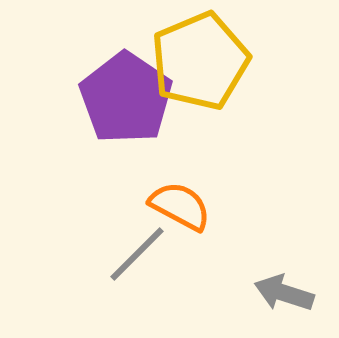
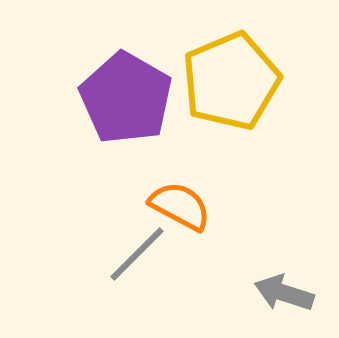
yellow pentagon: moved 31 px right, 20 px down
purple pentagon: rotated 4 degrees counterclockwise
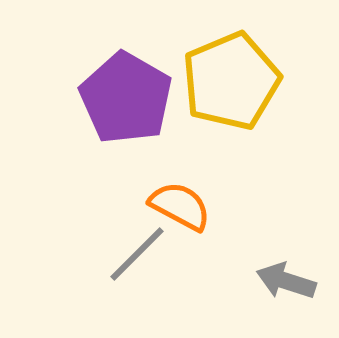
gray arrow: moved 2 px right, 12 px up
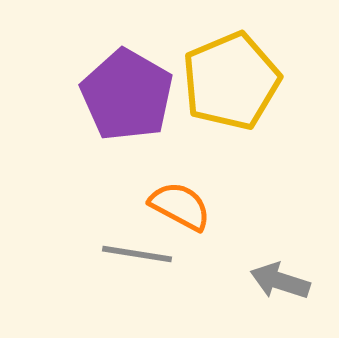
purple pentagon: moved 1 px right, 3 px up
gray line: rotated 54 degrees clockwise
gray arrow: moved 6 px left
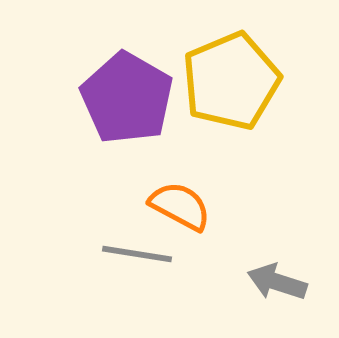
purple pentagon: moved 3 px down
gray arrow: moved 3 px left, 1 px down
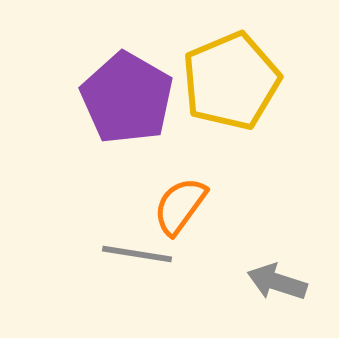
orange semicircle: rotated 82 degrees counterclockwise
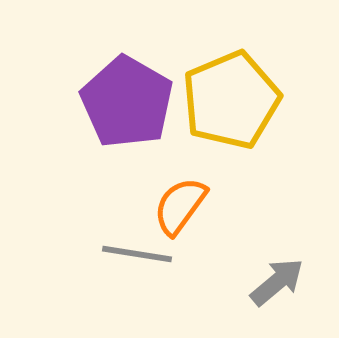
yellow pentagon: moved 19 px down
purple pentagon: moved 4 px down
gray arrow: rotated 122 degrees clockwise
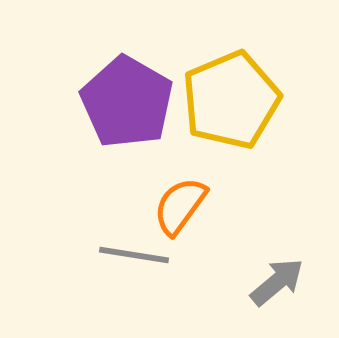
gray line: moved 3 px left, 1 px down
